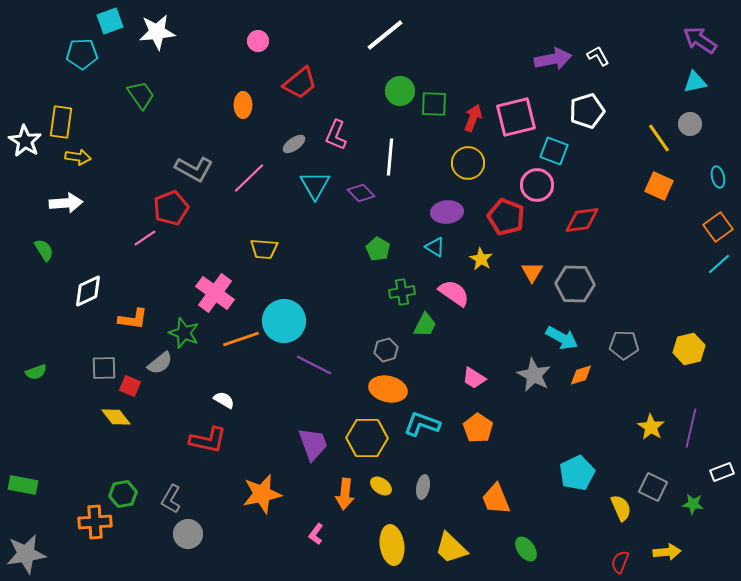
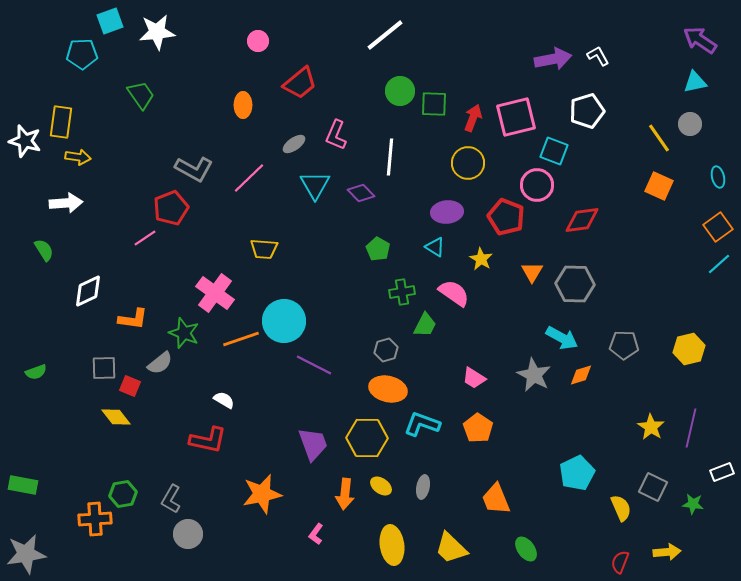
white star at (25, 141): rotated 16 degrees counterclockwise
orange cross at (95, 522): moved 3 px up
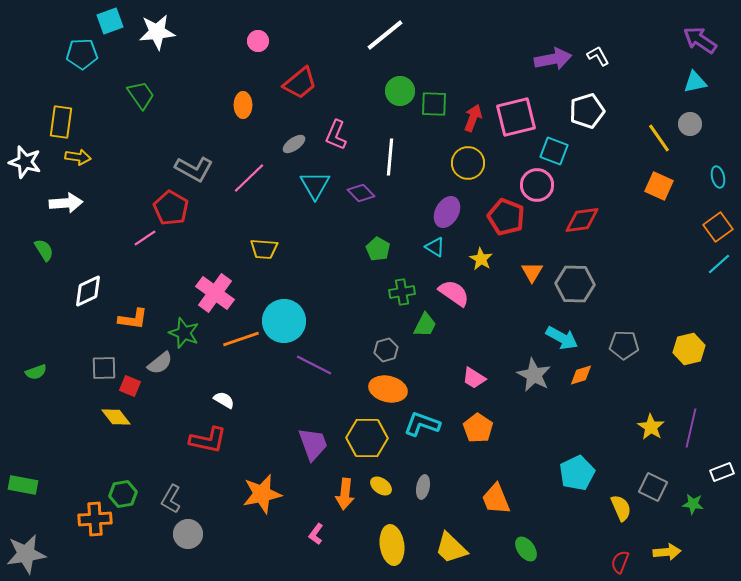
white star at (25, 141): moved 21 px down
red pentagon at (171, 208): rotated 20 degrees counterclockwise
purple ellipse at (447, 212): rotated 56 degrees counterclockwise
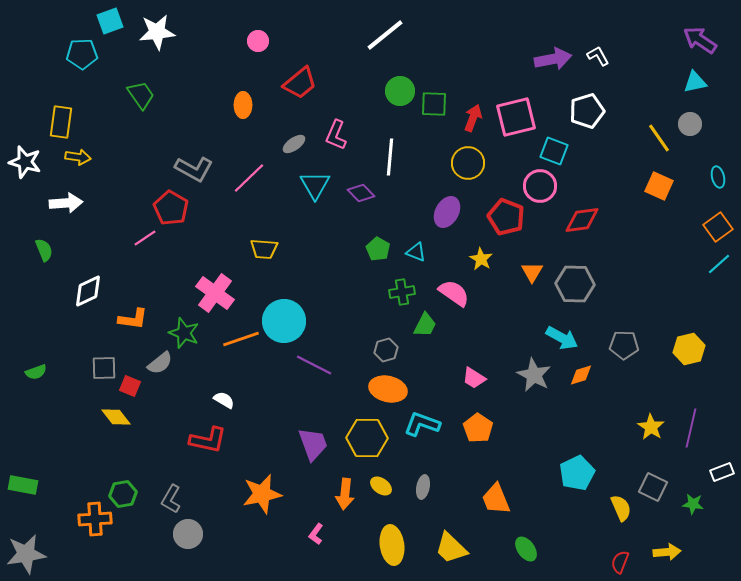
pink circle at (537, 185): moved 3 px right, 1 px down
cyan triangle at (435, 247): moved 19 px left, 5 px down; rotated 10 degrees counterclockwise
green semicircle at (44, 250): rotated 10 degrees clockwise
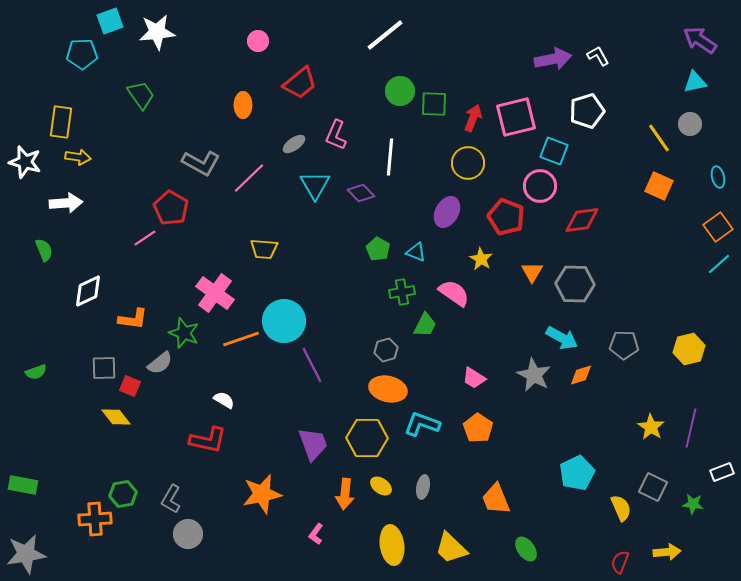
gray L-shape at (194, 169): moved 7 px right, 6 px up
purple line at (314, 365): moved 2 px left; rotated 36 degrees clockwise
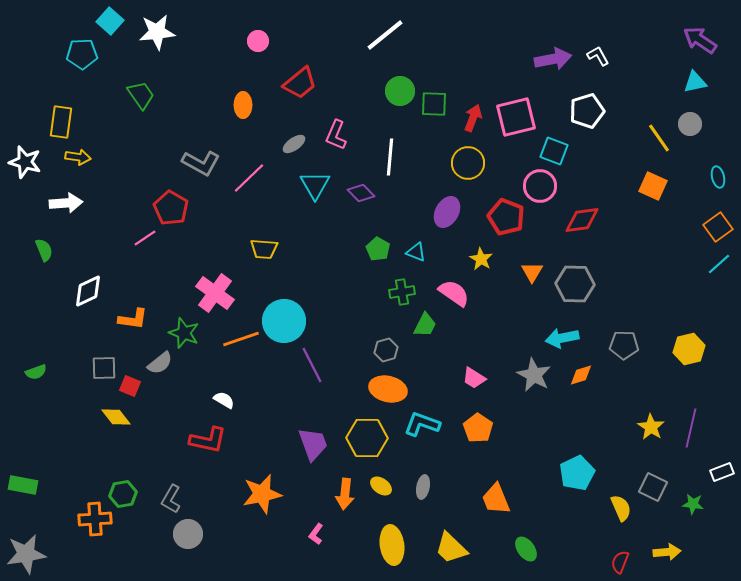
cyan square at (110, 21): rotated 28 degrees counterclockwise
orange square at (659, 186): moved 6 px left
cyan arrow at (562, 338): rotated 140 degrees clockwise
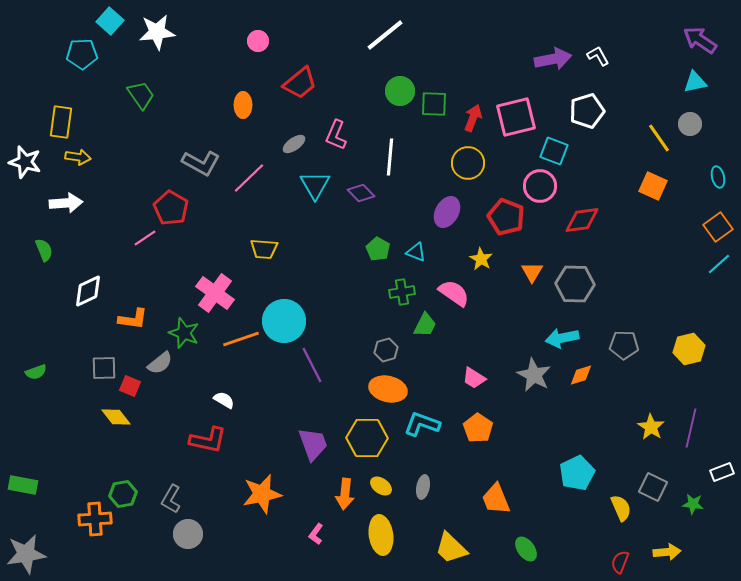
yellow ellipse at (392, 545): moved 11 px left, 10 px up
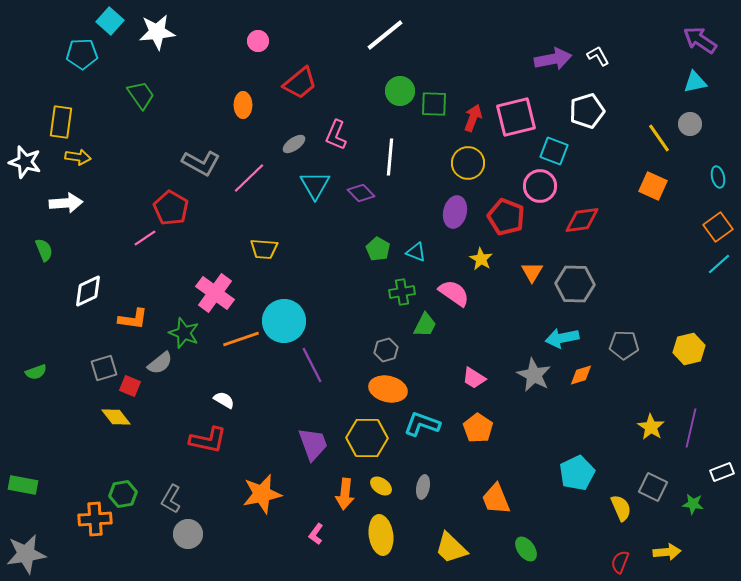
purple ellipse at (447, 212): moved 8 px right; rotated 16 degrees counterclockwise
gray square at (104, 368): rotated 16 degrees counterclockwise
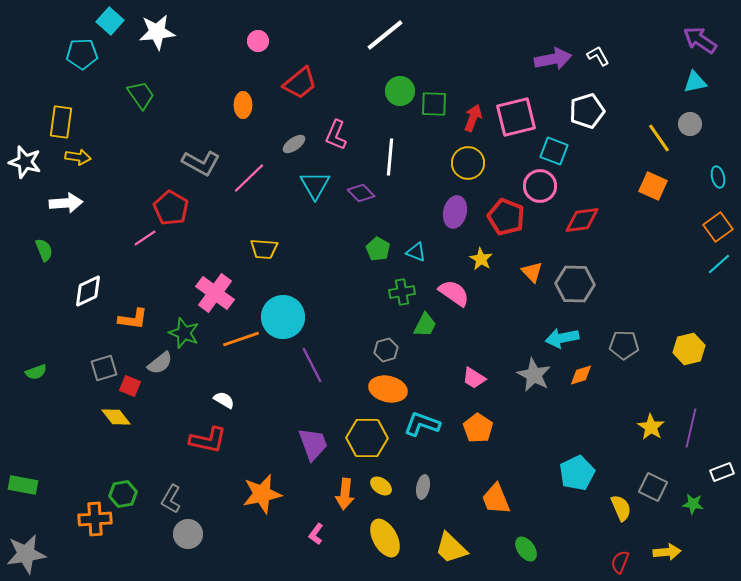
orange triangle at (532, 272): rotated 15 degrees counterclockwise
cyan circle at (284, 321): moved 1 px left, 4 px up
yellow ellipse at (381, 535): moved 4 px right, 3 px down; rotated 21 degrees counterclockwise
